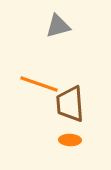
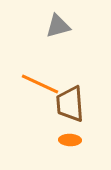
orange line: moved 1 px right; rotated 6 degrees clockwise
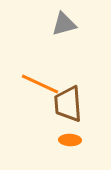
gray triangle: moved 6 px right, 2 px up
brown trapezoid: moved 2 px left
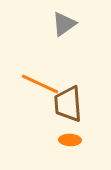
gray triangle: rotated 20 degrees counterclockwise
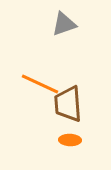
gray triangle: rotated 16 degrees clockwise
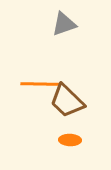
orange line: rotated 24 degrees counterclockwise
brown trapezoid: moved 1 px left, 3 px up; rotated 42 degrees counterclockwise
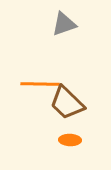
brown trapezoid: moved 2 px down
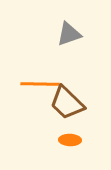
gray triangle: moved 5 px right, 10 px down
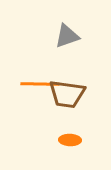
gray triangle: moved 2 px left, 2 px down
brown trapezoid: moved 9 px up; rotated 36 degrees counterclockwise
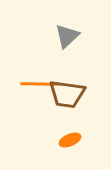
gray triangle: rotated 24 degrees counterclockwise
orange ellipse: rotated 25 degrees counterclockwise
